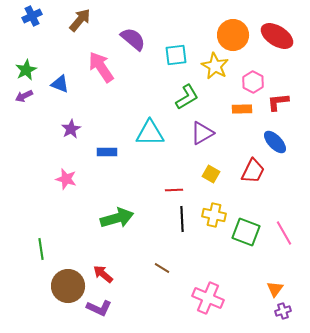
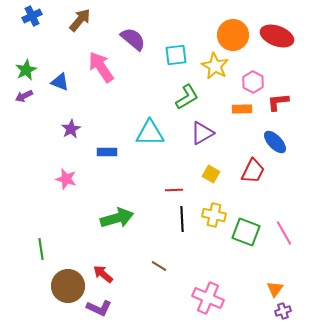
red ellipse: rotated 12 degrees counterclockwise
blue triangle: moved 2 px up
brown line: moved 3 px left, 2 px up
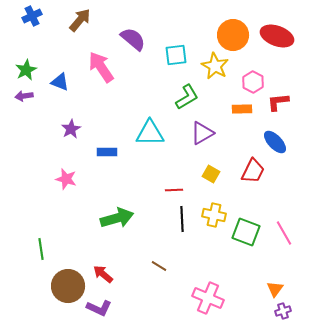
purple arrow: rotated 18 degrees clockwise
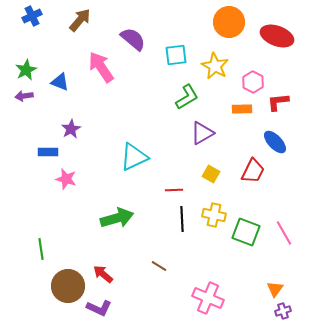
orange circle: moved 4 px left, 13 px up
cyan triangle: moved 16 px left, 24 px down; rotated 24 degrees counterclockwise
blue rectangle: moved 59 px left
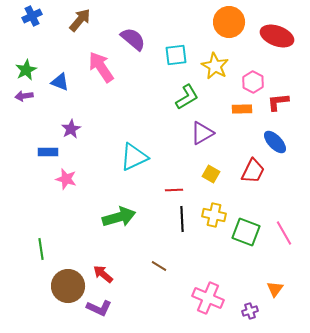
green arrow: moved 2 px right, 1 px up
purple cross: moved 33 px left
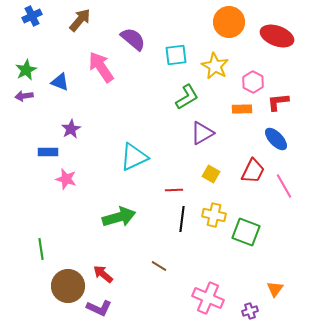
blue ellipse: moved 1 px right, 3 px up
black line: rotated 10 degrees clockwise
pink line: moved 47 px up
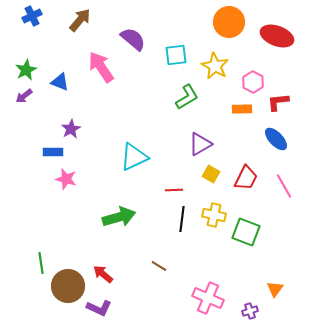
purple arrow: rotated 30 degrees counterclockwise
purple triangle: moved 2 px left, 11 px down
blue rectangle: moved 5 px right
red trapezoid: moved 7 px left, 7 px down
green line: moved 14 px down
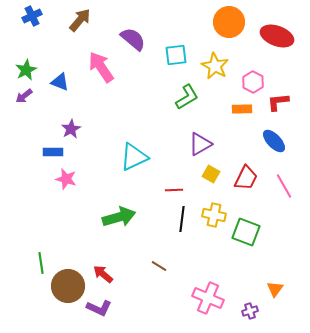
blue ellipse: moved 2 px left, 2 px down
